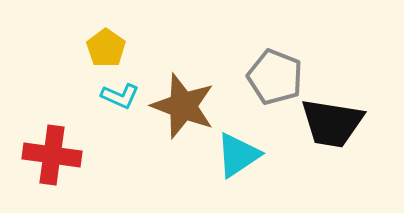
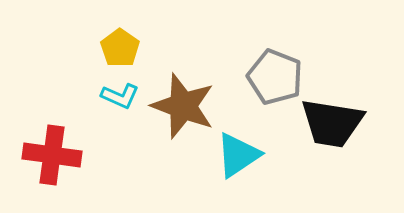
yellow pentagon: moved 14 px right
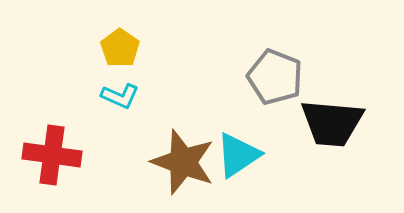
brown star: moved 56 px down
black trapezoid: rotated 4 degrees counterclockwise
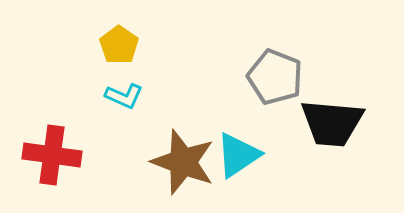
yellow pentagon: moved 1 px left, 3 px up
cyan L-shape: moved 4 px right
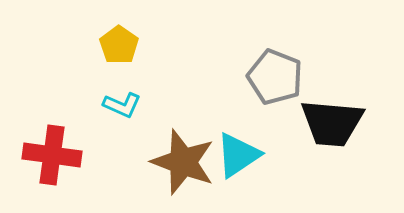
cyan L-shape: moved 2 px left, 9 px down
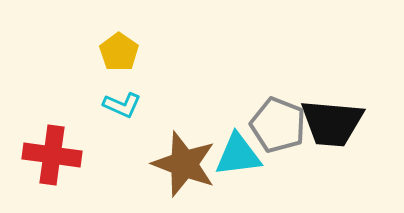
yellow pentagon: moved 7 px down
gray pentagon: moved 3 px right, 48 px down
cyan triangle: rotated 27 degrees clockwise
brown star: moved 1 px right, 2 px down
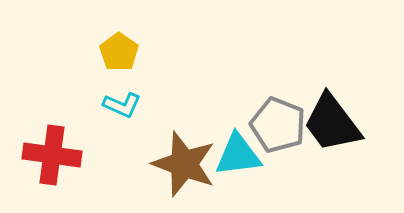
black trapezoid: rotated 48 degrees clockwise
